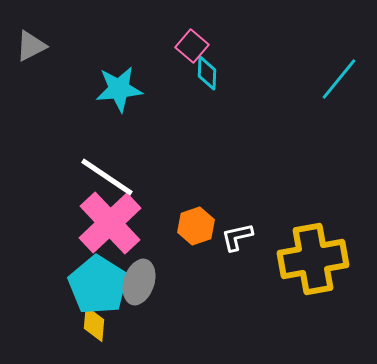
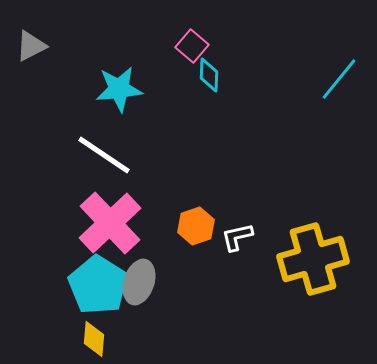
cyan diamond: moved 2 px right, 2 px down
white line: moved 3 px left, 22 px up
yellow cross: rotated 6 degrees counterclockwise
yellow diamond: moved 15 px down
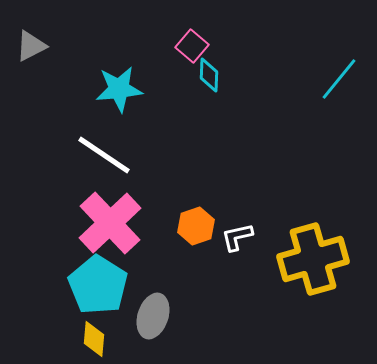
gray ellipse: moved 14 px right, 34 px down
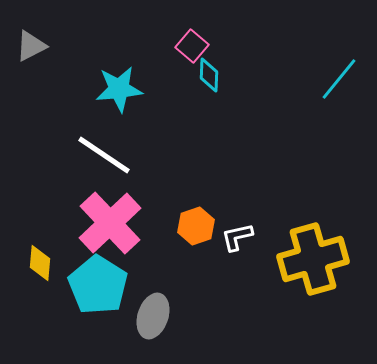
yellow diamond: moved 54 px left, 76 px up
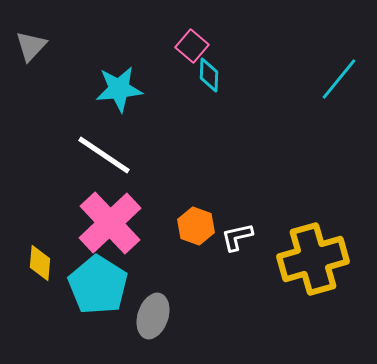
gray triangle: rotated 20 degrees counterclockwise
orange hexagon: rotated 21 degrees counterclockwise
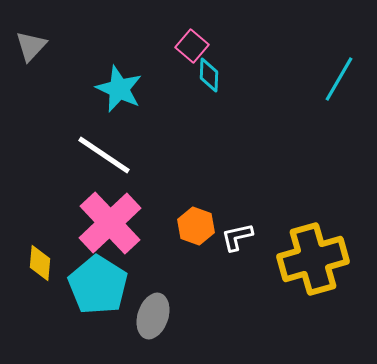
cyan line: rotated 9 degrees counterclockwise
cyan star: rotated 30 degrees clockwise
